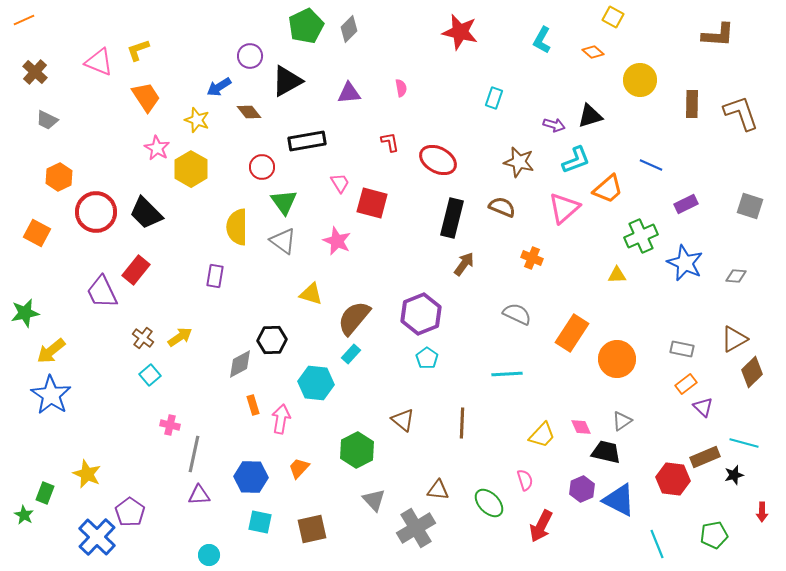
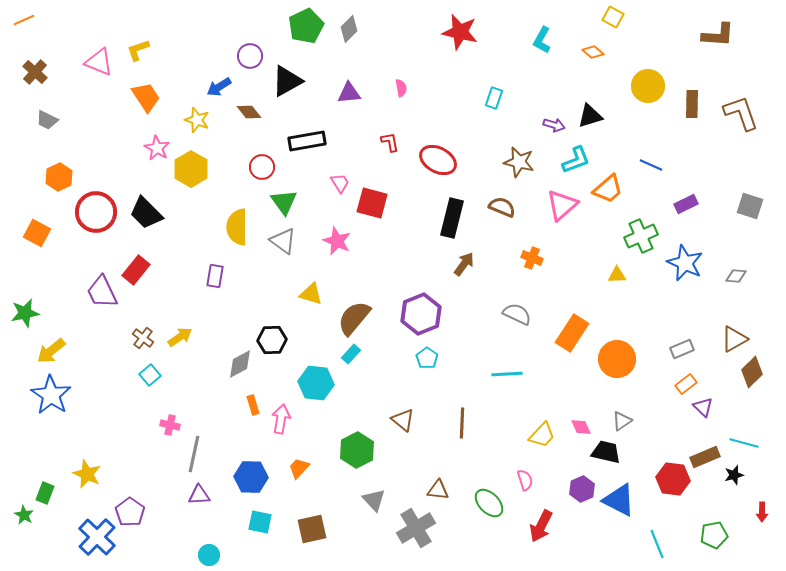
yellow circle at (640, 80): moved 8 px right, 6 px down
pink triangle at (564, 208): moved 2 px left, 3 px up
gray rectangle at (682, 349): rotated 35 degrees counterclockwise
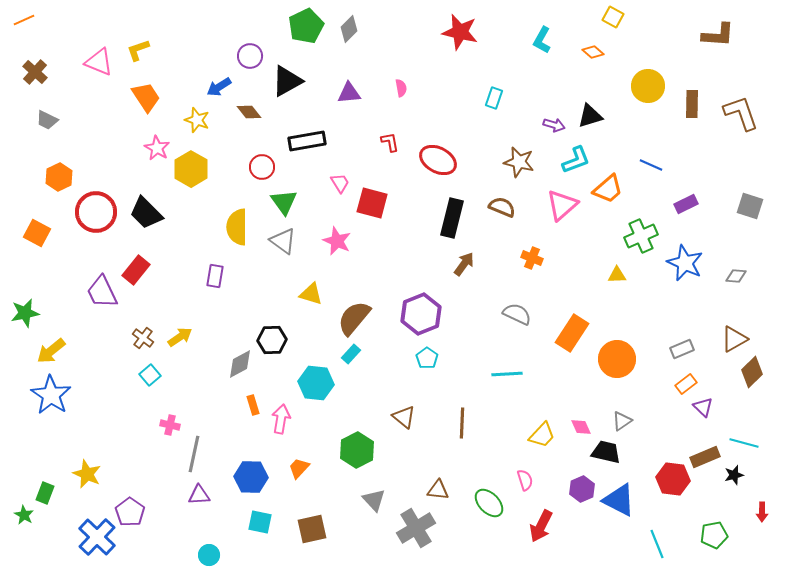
brown triangle at (403, 420): moved 1 px right, 3 px up
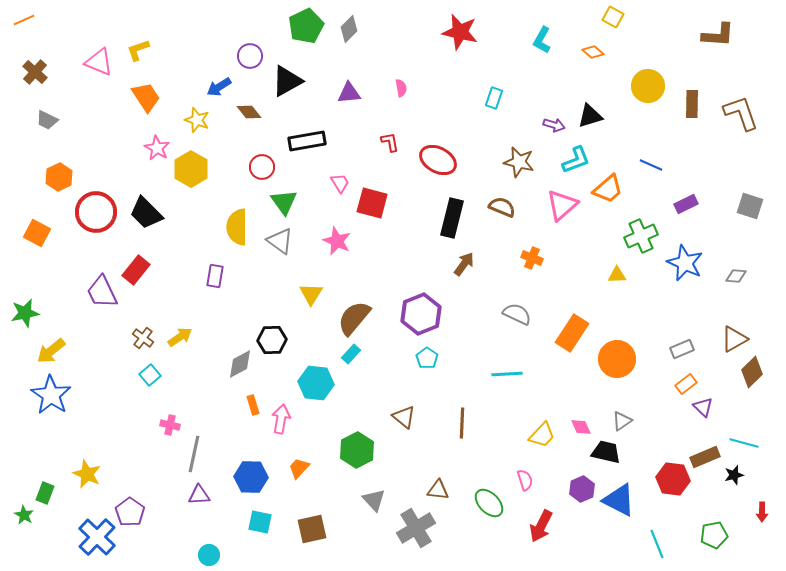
gray triangle at (283, 241): moved 3 px left
yellow triangle at (311, 294): rotated 45 degrees clockwise
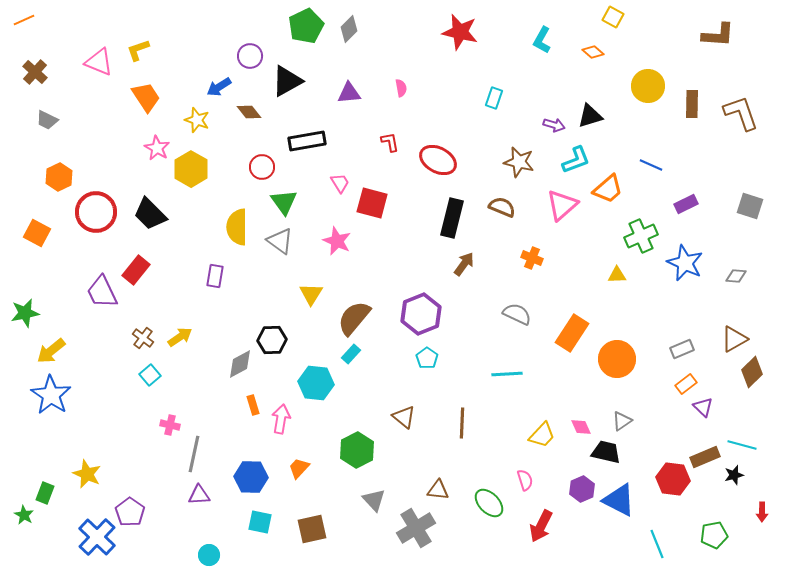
black trapezoid at (146, 213): moved 4 px right, 1 px down
cyan line at (744, 443): moved 2 px left, 2 px down
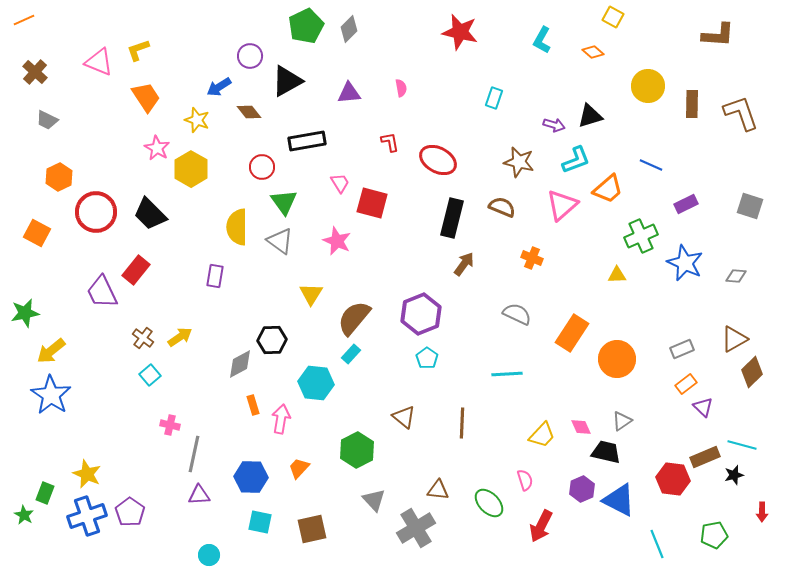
blue cross at (97, 537): moved 10 px left, 21 px up; rotated 27 degrees clockwise
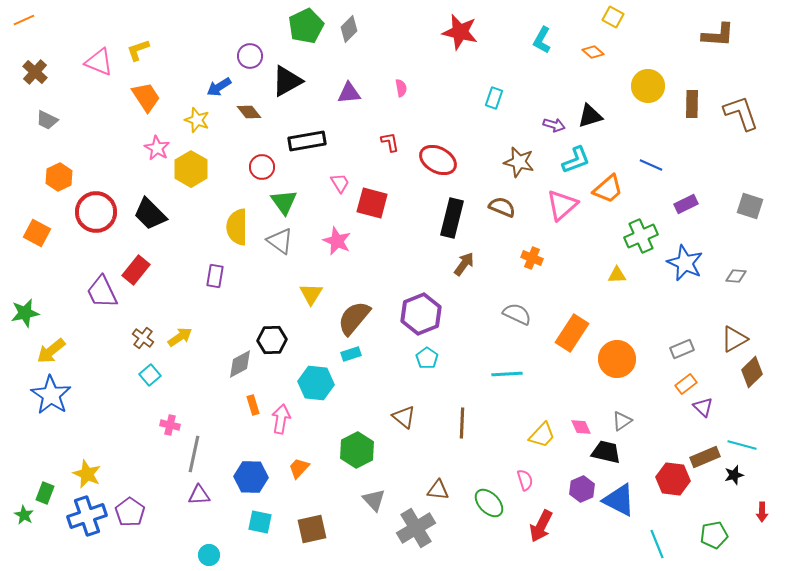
cyan rectangle at (351, 354): rotated 30 degrees clockwise
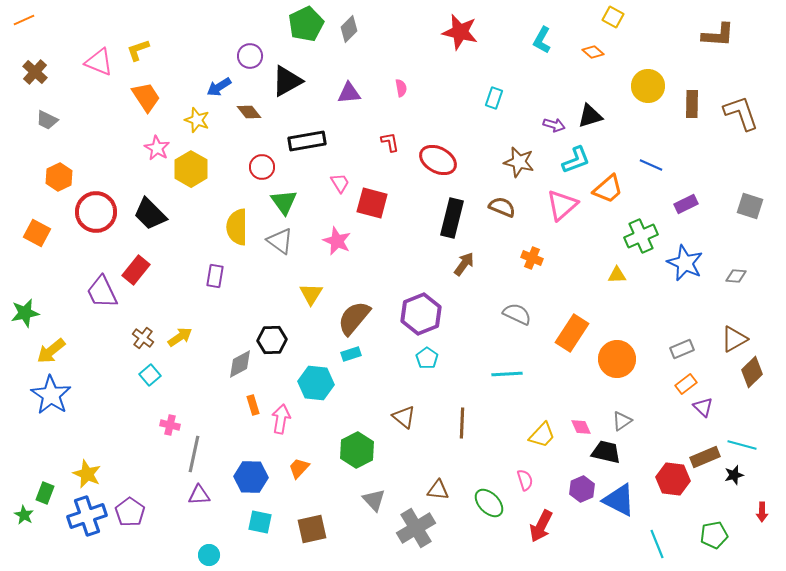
green pentagon at (306, 26): moved 2 px up
